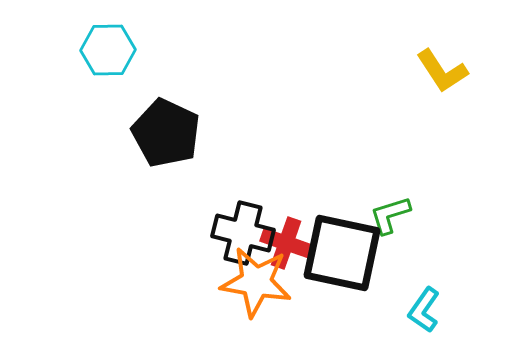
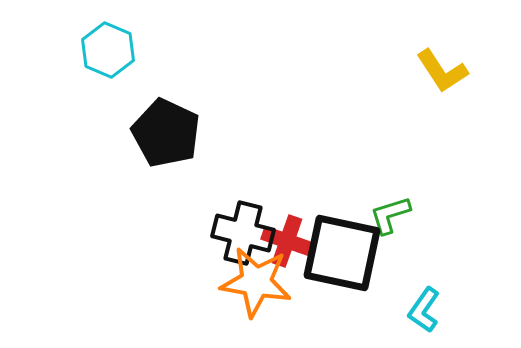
cyan hexagon: rotated 24 degrees clockwise
red cross: moved 1 px right, 2 px up
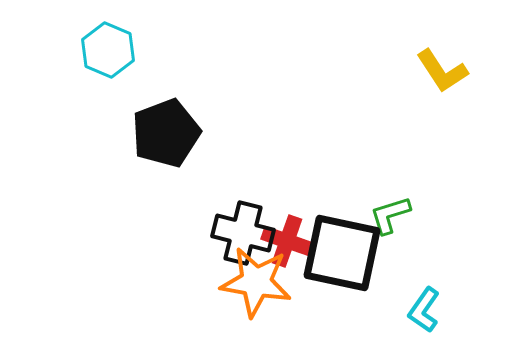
black pentagon: rotated 26 degrees clockwise
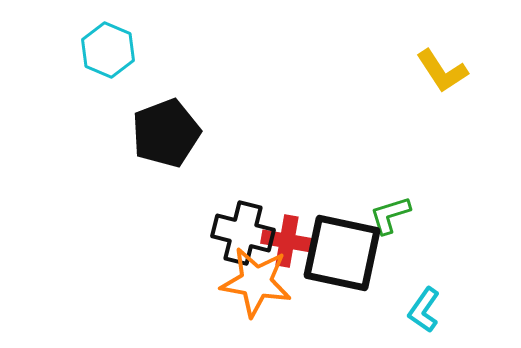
red cross: rotated 9 degrees counterclockwise
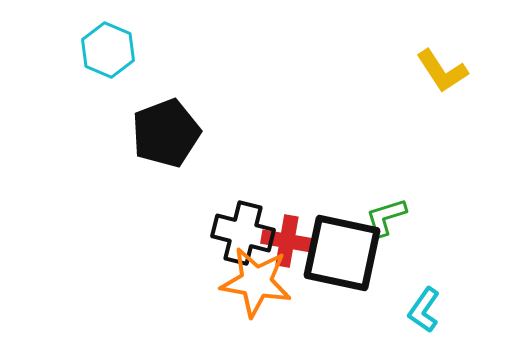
green L-shape: moved 4 px left, 2 px down
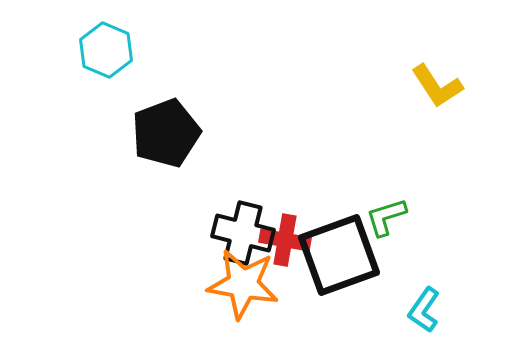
cyan hexagon: moved 2 px left
yellow L-shape: moved 5 px left, 15 px down
red cross: moved 2 px left, 1 px up
black square: moved 3 px left, 2 px down; rotated 32 degrees counterclockwise
orange star: moved 13 px left, 2 px down
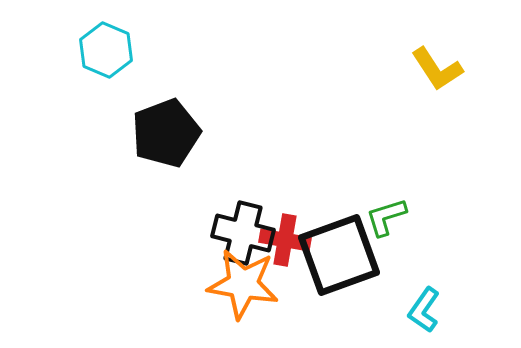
yellow L-shape: moved 17 px up
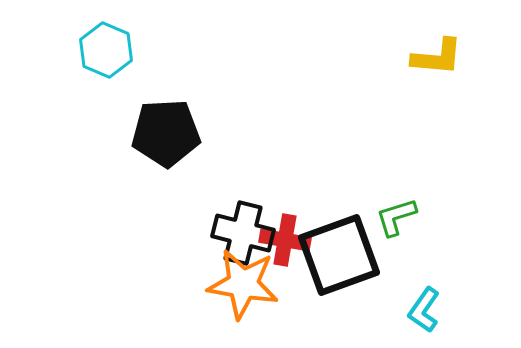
yellow L-shape: moved 12 px up; rotated 52 degrees counterclockwise
black pentagon: rotated 18 degrees clockwise
green L-shape: moved 10 px right
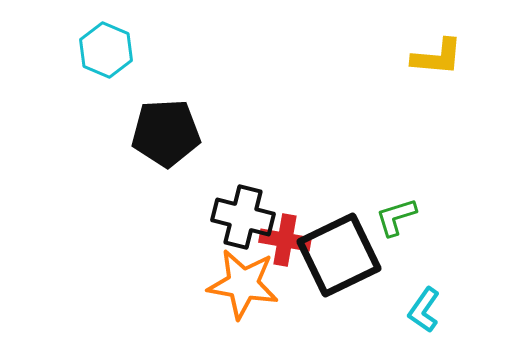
black cross: moved 16 px up
black square: rotated 6 degrees counterclockwise
